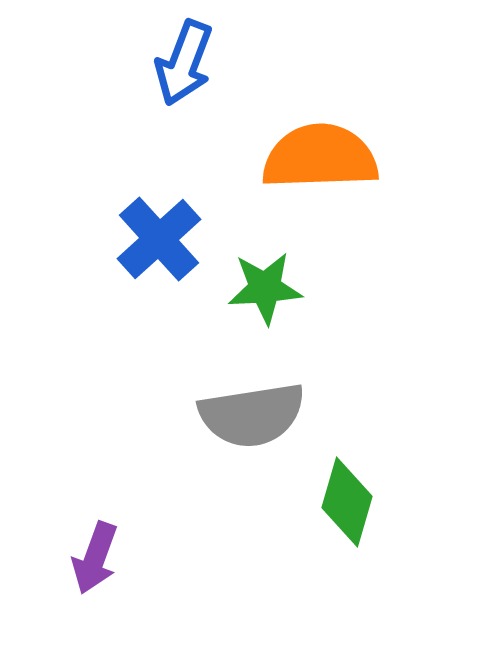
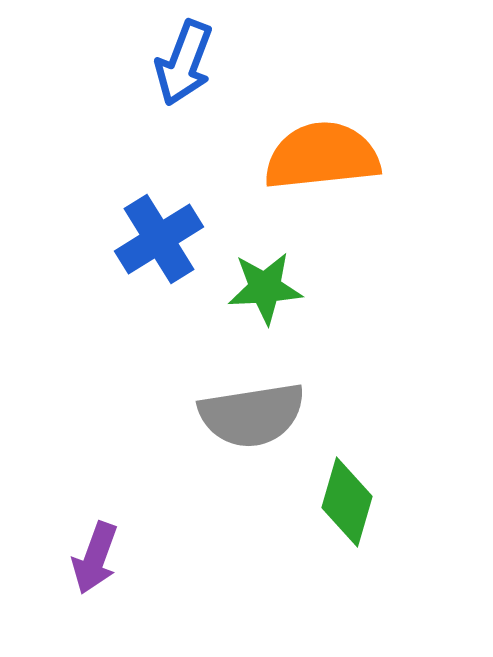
orange semicircle: moved 2 px right, 1 px up; rotated 4 degrees counterclockwise
blue cross: rotated 10 degrees clockwise
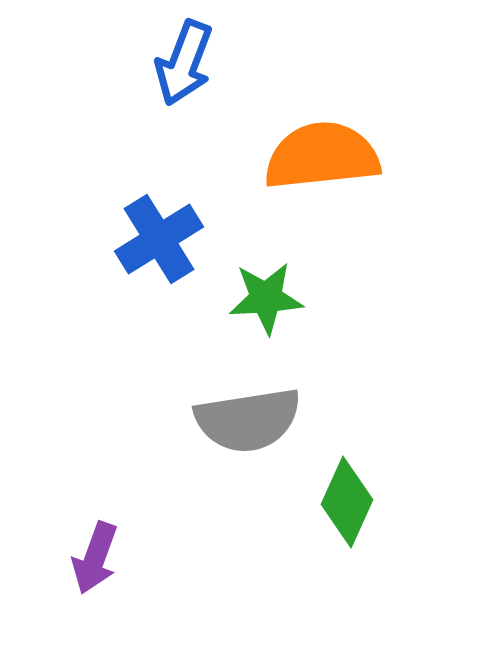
green star: moved 1 px right, 10 px down
gray semicircle: moved 4 px left, 5 px down
green diamond: rotated 8 degrees clockwise
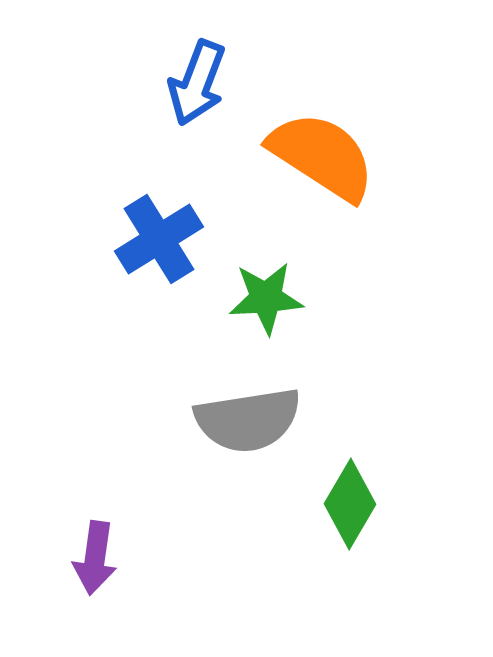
blue arrow: moved 13 px right, 20 px down
orange semicircle: rotated 39 degrees clockwise
green diamond: moved 3 px right, 2 px down; rotated 6 degrees clockwise
purple arrow: rotated 12 degrees counterclockwise
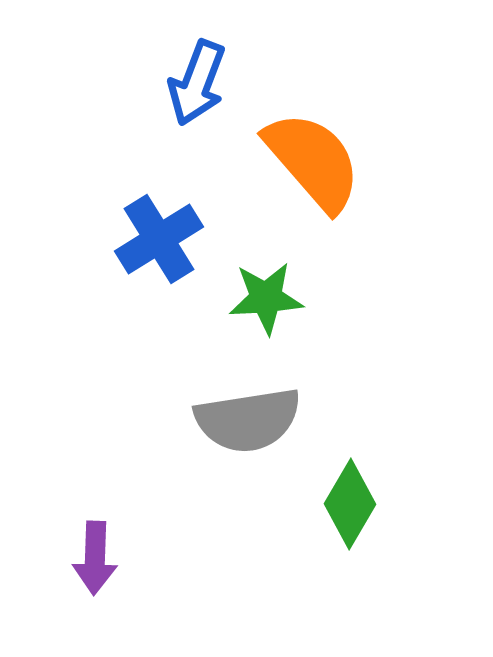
orange semicircle: moved 9 px left, 5 px down; rotated 16 degrees clockwise
purple arrow: rotated 6 degrees counterclockwise
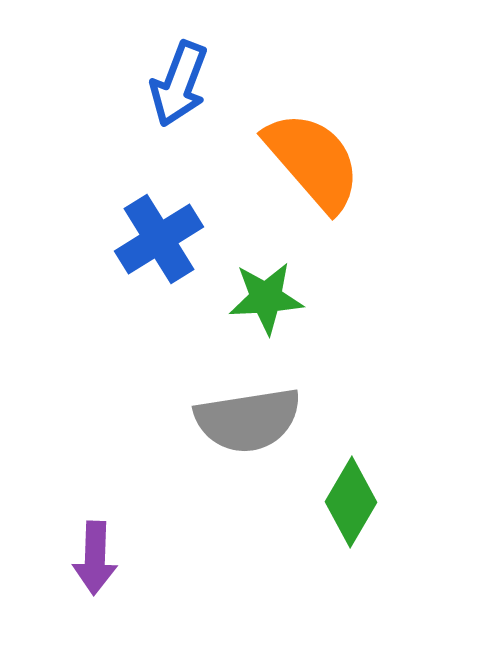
blue arrow: moved 18 px left, 1 px down
green diamond: moved 1 px right, 2 px up
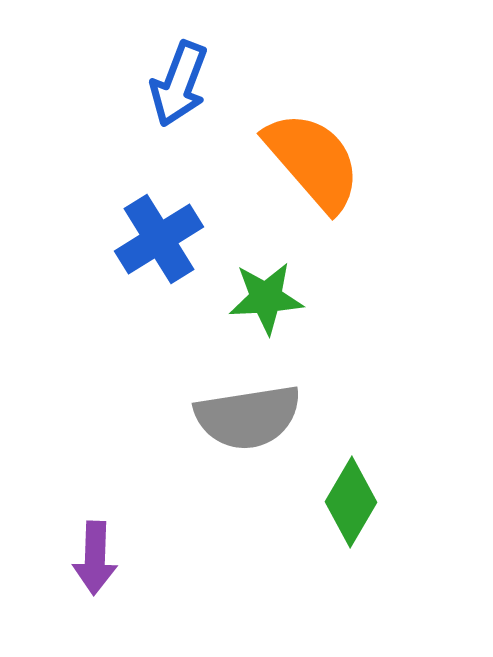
gray semicircle: moved 3 px up
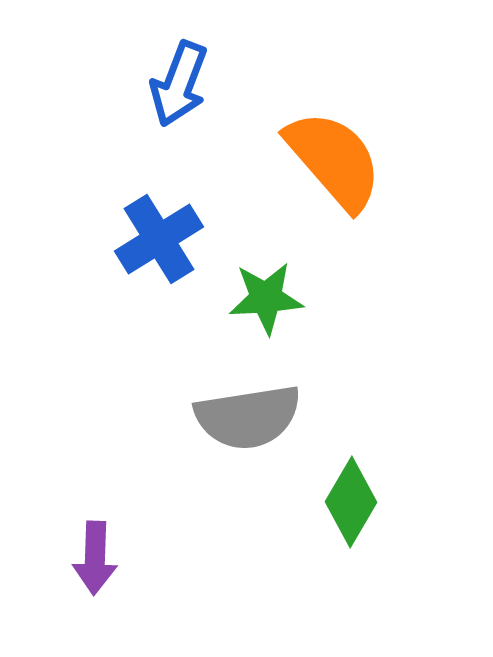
orange semicircle: moved 21 px right, 1 px up
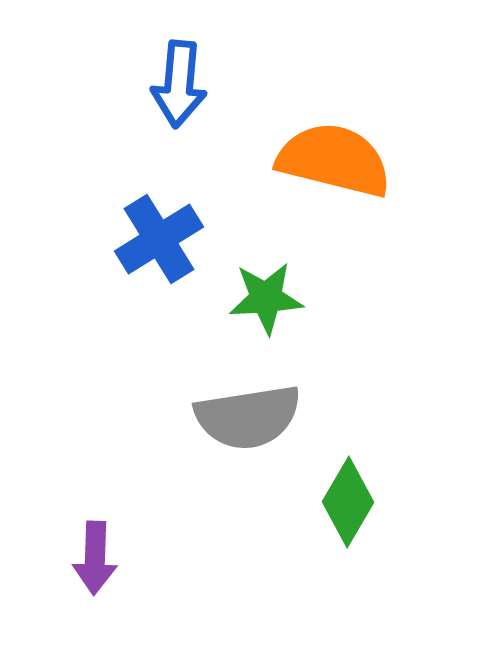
blue arrow: rotated 16 degrees counterclockwise
orange semicircle: rotated 35 degrees counterclockwise
green diamond: moved 3 px left
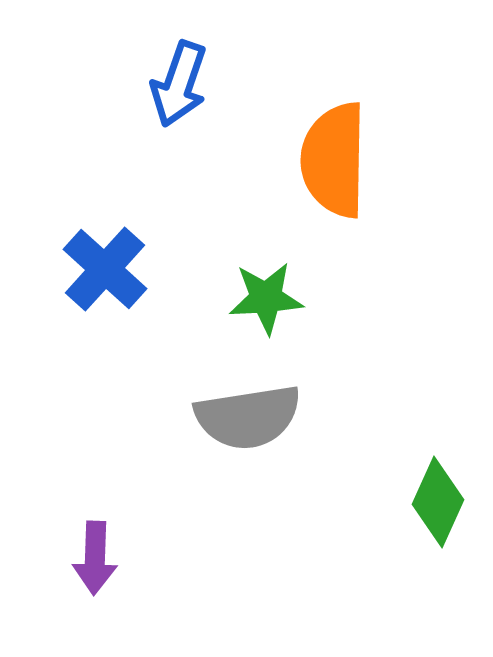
blue arrow: rotated 14 degrees clockwise
orange semicircle: rotated 103 degrees counterclockwise
blue cross: moved 54 px left, 30 px down; rotated 16 degrees counterclockwise
green diamond: moved 90 px right; rotated 6 degrees counterclockwise
